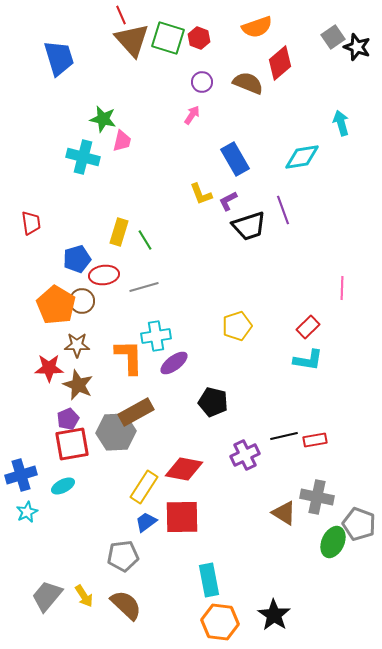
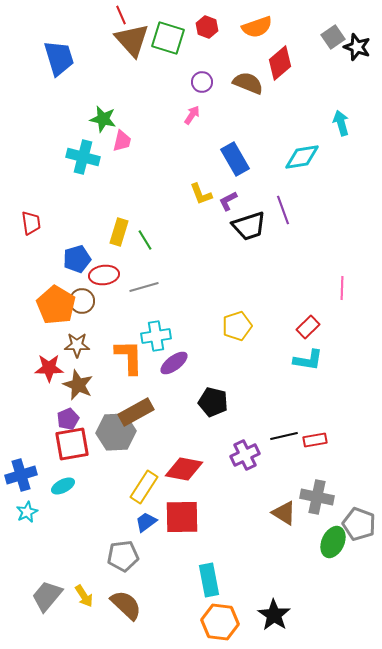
red hexagon at (199, 38): moved 8 px right, 11 px up
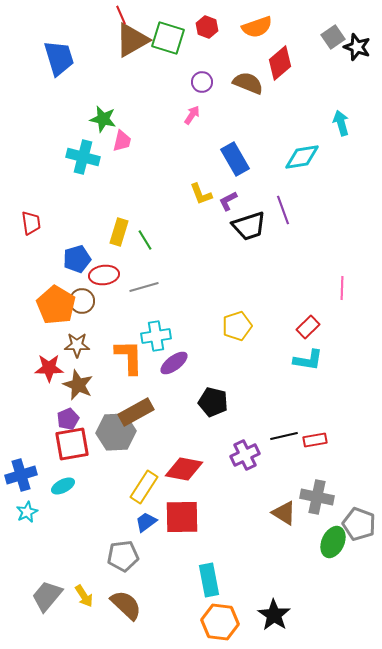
brown triangle at (132, 40): rotated 42 degrees clockwise
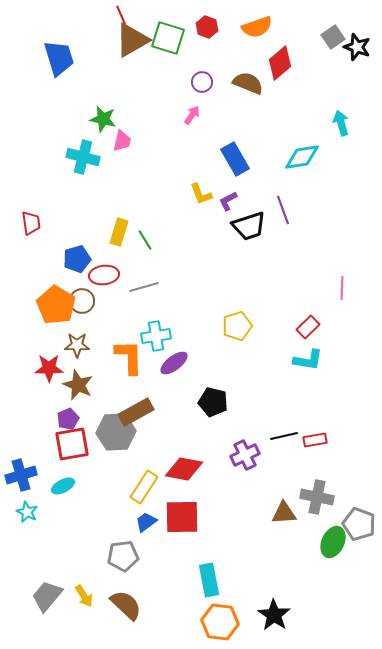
cyan star at (27, 512): rotated 20 degrees counterclockwise
brown triangle at (284, 513): rotated 36 degrees counterclockwise
